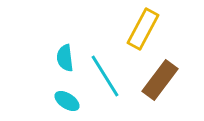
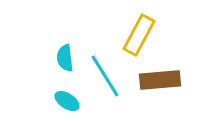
yellow rectangle: moved 4 px left, 6 px down
brown rectangle: rotated 48 degrees clockwise
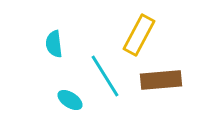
cyan semicircle: moved 11 px left, 14 px up
brown rectangle: moved 1 px right
cyan ellipse: moved 3 px right, 1 px up
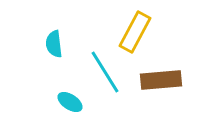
yellow rectangle: moved 4 px left, 3 px up
cyan line: moved 4 px up
cyan ellipse: moved 2 px down
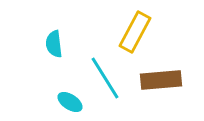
cyan line: moved 6 px down
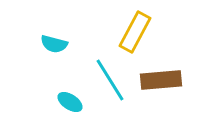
cyan semicircle: rotated 68 degrees counterclockwise
cyan line: moved 5 px right, 2 px down
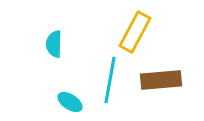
cyan semicircle: rotated 76 degrees clockwise
cyan line: rotated 42 degrees clockwise
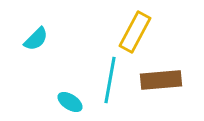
cyan semicircle: moved 18 px left, 5 px up; rotated 136 degrees counterclockwise
